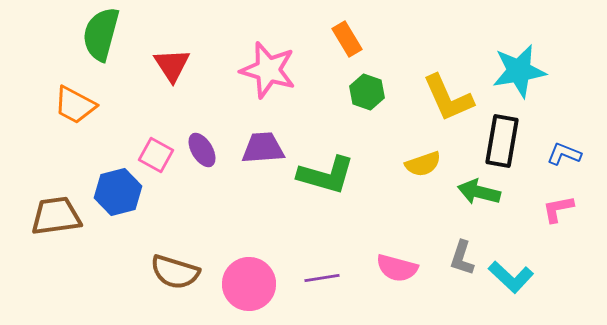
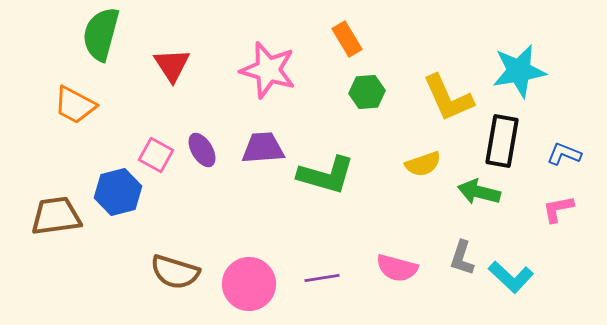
green hexagon: rotated 24 degrees counterclockwise
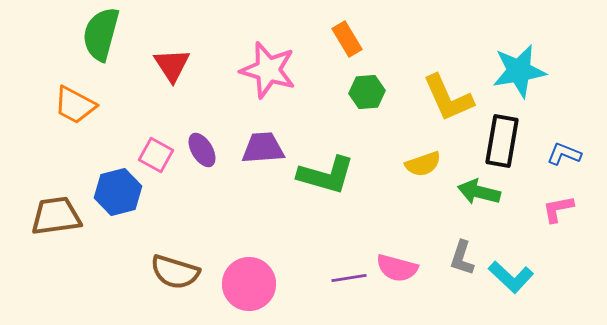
purple line: moved 27 px right
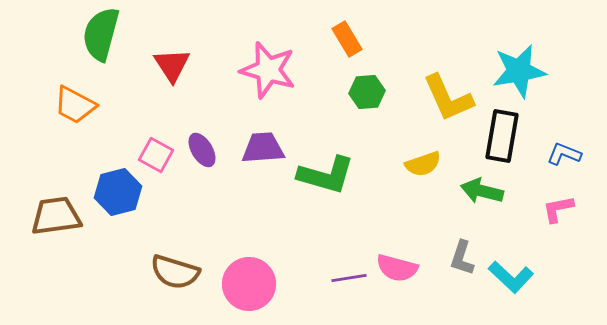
black rectangle: moved 5 px up
green arrow: moved 3 px right, 1 px up
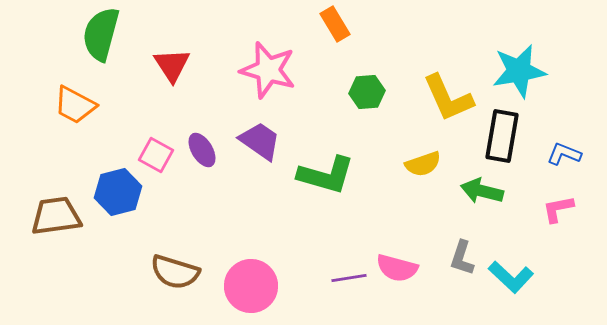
orange rectangle: moved 12 px left, 15 px up
purple trapezoid: moved 3 px left, 7 px up; rotated 39 degrees clockwise
pink circle: moved 2 px right, 2 px down
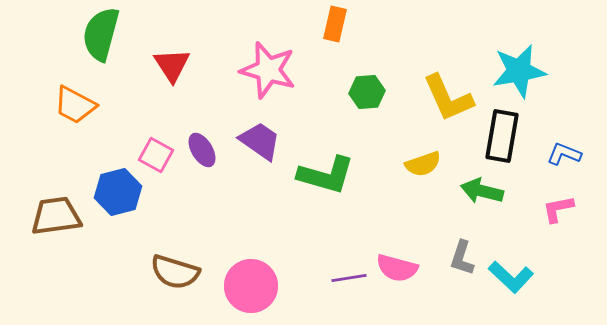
orange rectangle: rotated 44 degrees clockwise
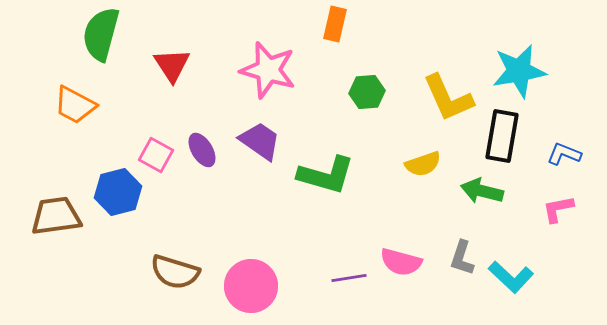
pink semicircle: moved 4 px right, 6 px up
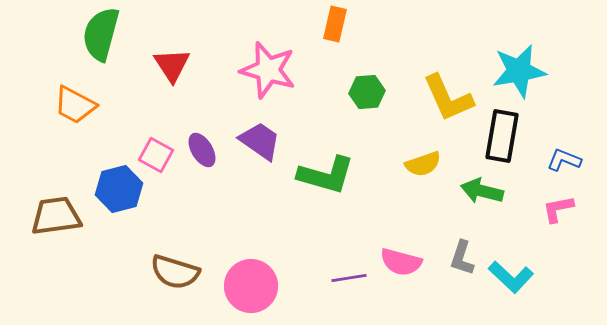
blue L-shape: moved 6 px down
blue hexagon: moved 1 px right, 3 px up
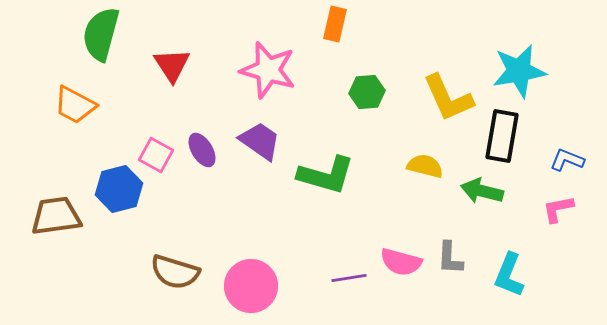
blue L-shape: moved 3 px right
yellow semicircle: moved 2 px right, 2 px down; rotated 147 degrees counterclockwise
gray L-shape: moved 12 px left; rotated 15 degrees counterclockwise
cyan L-shape: moved 2 px left, 2 px up; rotated 69 degrees clockwise
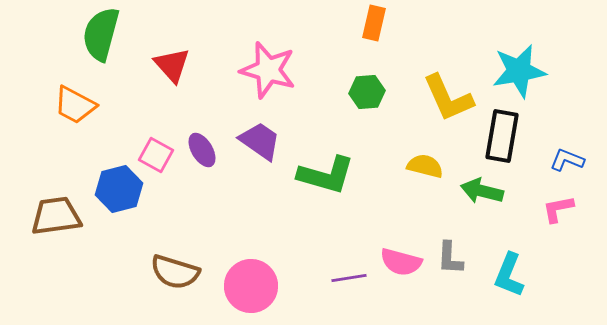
orange rectangle: moved 39 px right, 1 px up
red triangle: rotated 9 degrees counterclockwise
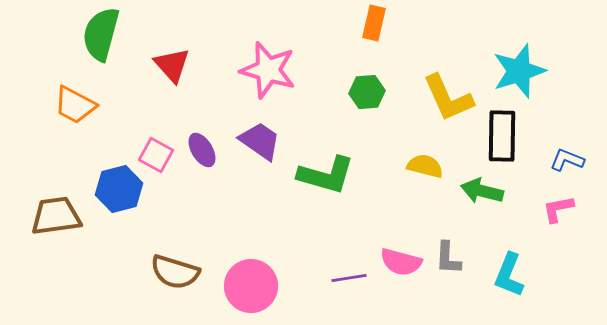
cyan star: rotated 8 degrees counterclockwise
black rectangle: rotated 9 degrees counterclockwise
gray L-shape: moved 2 px left
